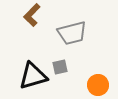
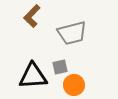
brown L-shape: moved 1 px down
black triangle: rotated 12 degrees clockwise
orange circle: moved 24 px left
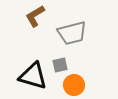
brown L-shape: moved 3 px right; rotated 15 degrees clockwise
gray square: moved 2 px up
black triangle: rotated 20 degrees clockwise
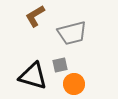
orange circle: moved 1 px up
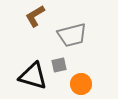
gray trapezoid: moved 2 px down
gray square: moved 1 px left
orange circle: moved 7 px right
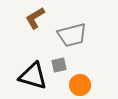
brown L-shape: moved 2 px down
orange circle: moved 1 px left, 1 px down
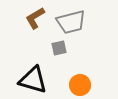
gray trapezoid: moved 1 px left, 13 px up
gray square: moved 17 px up
black triangle: moved 4 px down
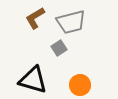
gray square: rotated 21 degrees counterclockwise
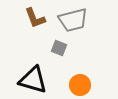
brown L-shape: rotated 80 degrees counterclockwise
gray trapezoid: moved 2 px right, 2 px up
gray square: rotated 35 degrees counterclockwise
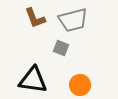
gray square: moved 2 px right
black triangle: rotated 8 degrees counterclockwise
